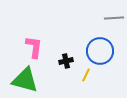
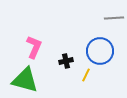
pink L-shape: rotated 15 degrees clockwise
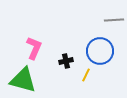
gray line: moved 2 px down
pink L-shape: moved 1 px down
green triangle: moved 2 px left
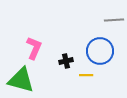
yellow line: rotated 64 degrees clockwise
green triangle: moved 2 px left
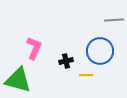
green triangle: moved 3 px left
